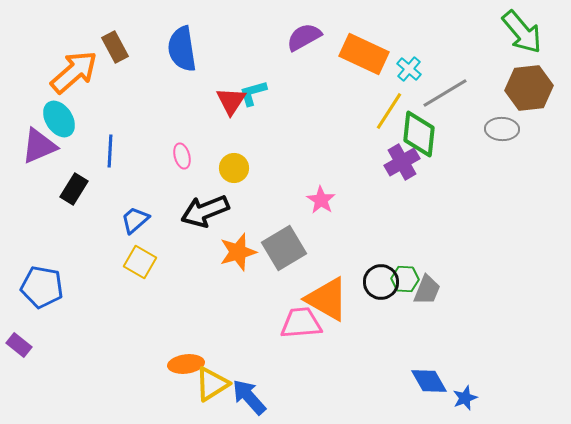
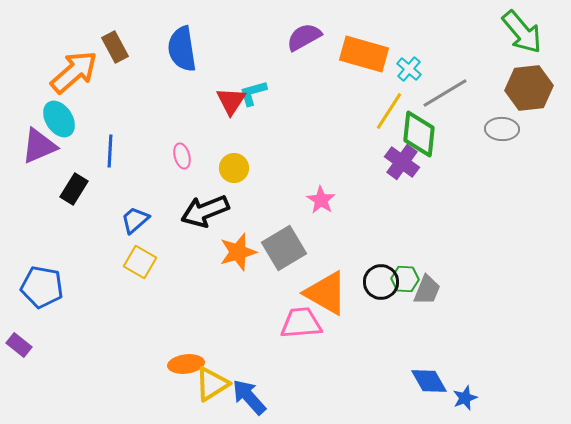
orange rectangle: rotated 9 degrees counterclockwise
purple cross: rotated 24 degrees counterclockwise
orange triangle: moved 1 px left, 6 px up
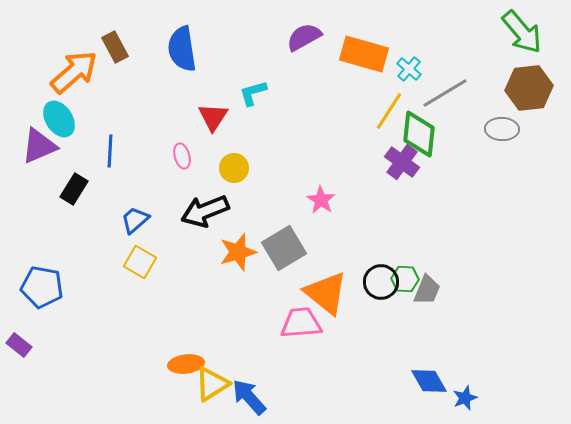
red triangle: moved 18 px left, 16 px down
orange triangle: rotated 9 degrees clockwise
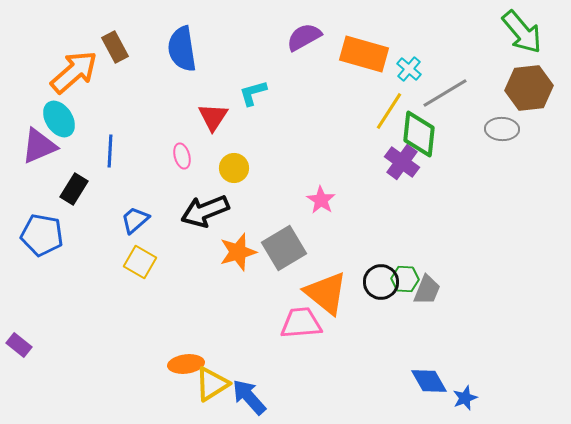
blue pentagon: moved 52 px up
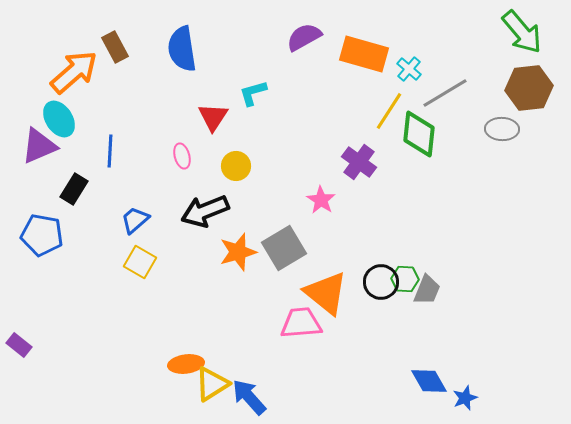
purple cross: moved 43 px left
yellow circle: moved 2 px right, 2 px up
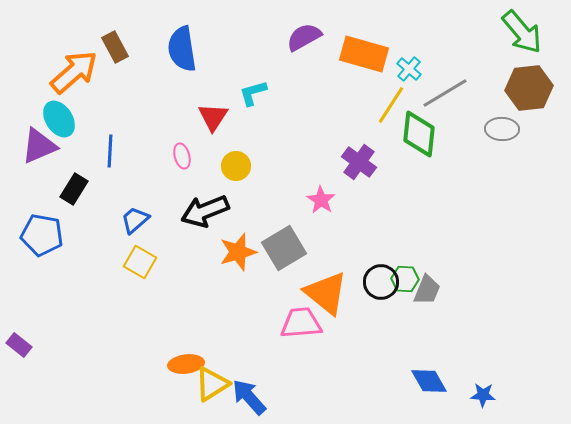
yellow line: moved 2 px right, 6 px up
blue star: moved 18 px right, 3 px up; rotated 25 degrees clockwise
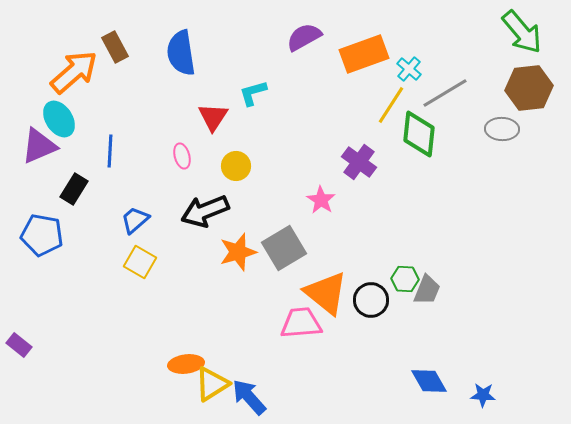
blue semicircle: moved 1 px left, 4 px down
orange rectangle: rotated 36 degrees counterclockwise
black circle: moved 10 px left, 18 px down
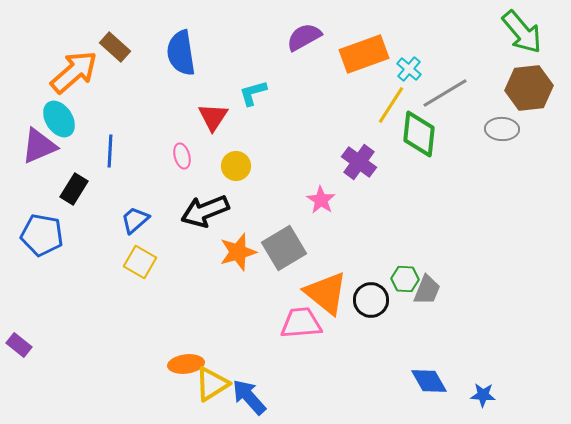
brown rectangle: rotated 20 degrees counterclockwise
